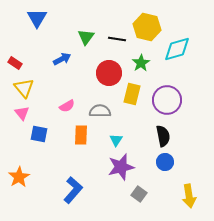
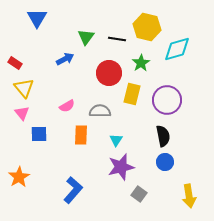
blue arrow: moved 3 px right
blue square: rotated 12 degrees counterclockwise
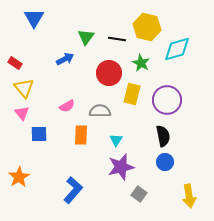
blue triangle: moved 3 px left
green star: rotated 12 degrees counterclockwise
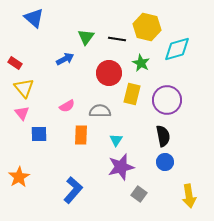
blue triangle: rotated 20 degrees counterclockwise
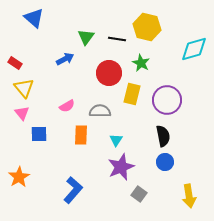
cyan diamond: moved 17 px right
purple star: rotated 8 degrees counterclockwise
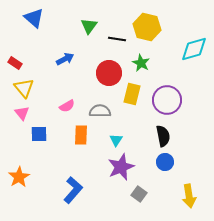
green triangle: moved 3 px right, 11 px up
